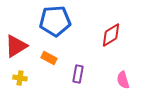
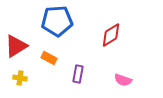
blue pentagon: moved 2 px right
pink semicircle: rotated 54 degrees counterclockwise
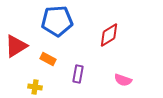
red diamond: moved 2 px left
orange rectangle: moved 1 px left, 1 px down
yellow cross: moved 15 px right, 9 px down
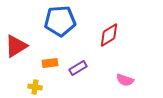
blue pentagon: moved 3 px right
orange rectangle: moved 2 px right, 4 px down; rotated 35 degrees counterclockwise
purple rectangle: moved 6 px up; rotated 48 degrees clockwise
pink semicircle: moved 2 px right
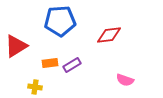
red diamond: rotated 25 degrees clockwise
purple rectangle: moved 6 px left, 3 px up
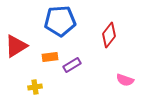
red diamond: rotated 45 degrees counterclockwise
orange rectangle: moved 6 px up
yellow cross: rotated 16 degrees counterclockwise
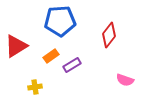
orange rectangle: moved 1 px right, 1 px up; rotated 28 degrees counterclockwise
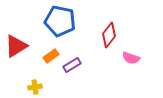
blue pentagon: rotated 16 degrees clockwise
pink semicircle: moved 6 px right, 22 px up
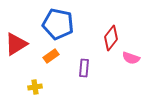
blue pentagon: moved 2 px left, 3 px down
red diamond: moved 2 px right, 3 px down
red triangle: moved 2 px up
purple rectangle: moved 12 px right, 3 px down; rotated 54 degrees counterclockwise
